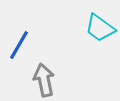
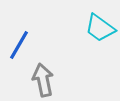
gray arrow: moved 1 px left
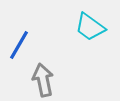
cyan trapezoid: moved 10 px left, 1 px up
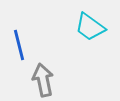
blue line: rotated 44 degrees counterclockwise
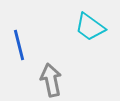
gray arrow: moved 8 px right
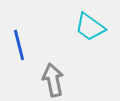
gray arrow: moved 2 px right
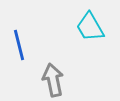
cyan trapezoid: rotated 24 degrees clockwise
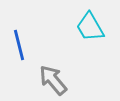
gray arrow: rotated 28 degrees counterclockwise
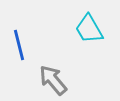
cyan trapezoid: moved 1 px left, 2 px down
